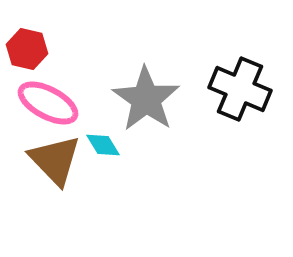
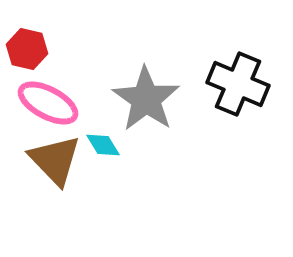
black cross: moved 2 px left, 5 px up
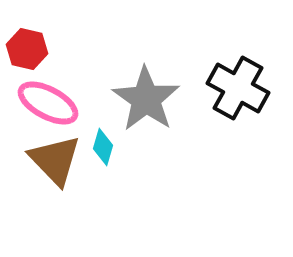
black cross: moved 4 px down; rotated 6 degrees clockwise
cyan diamond: moved 2 px down; rotated 48 degrees clockwise
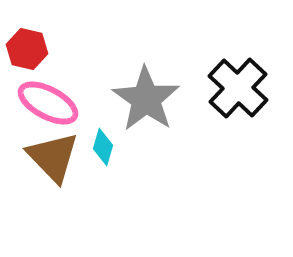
black cross: rotated 14 degrees clockwise
brown triangle: moved 2 px left, 3 px up
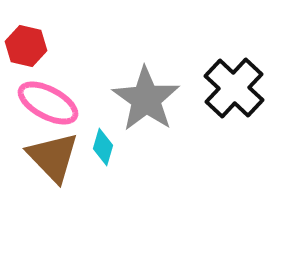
red hexagon: moved 1 px left, 3 px up
black cross: moved 4 px left
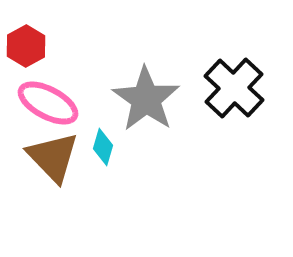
red hexagon: rotated 18 degrees clockwise
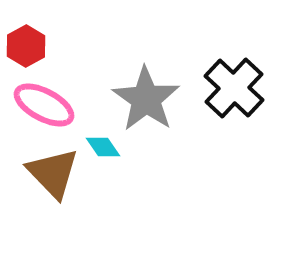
pink ellipse: moved 4 px left, 2 px down
cyan diamond: rotated 51 degrees counterclockwise
brown triangle: moved 16 px down
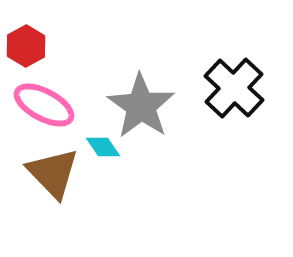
gray star: moved 5 px left, 7 px down
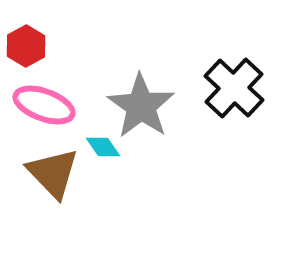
pink ellipse: rotated 8 degrees counterclockwise
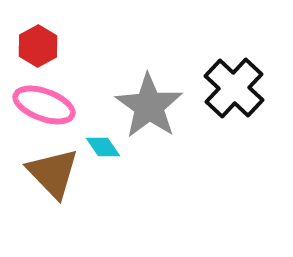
red hexagon: moved 12 px right
gray star: moved 8 px right
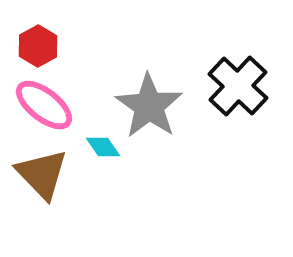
black cross: moved 4 px right, 2 px up
pink ellipse: rotated 18 degrees clockwise
brown triangle: moved 11 px left, 1 px down
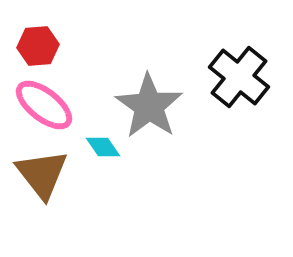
red hexagon: rotated 24 degrees clockwise
black cross: moved 1 px right, 9 px up; rotated 4 degrees counterclockwise
brown triangle: rotated 6 degrees clockwise
